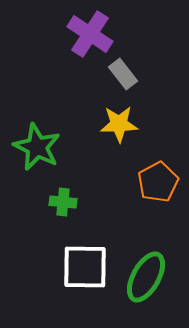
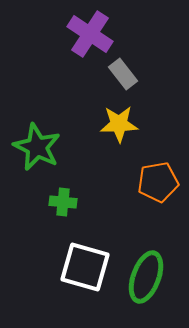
orange pentagon: rotated 18 degrees clockwise
white square: rotated 15 degrees clockwise
green ellipse: rotated 9 degrees counterclockwise
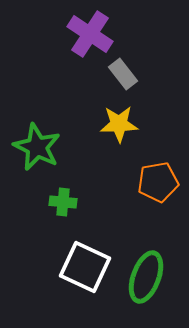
white square: rotated 9 degrees clockwise
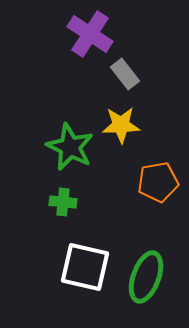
gray rectangle: moved 2 px right
yellow star: moved 2 px right, 1 px down
green star: moved 33 px right
white square: rotated 12 degrees counterclockwise
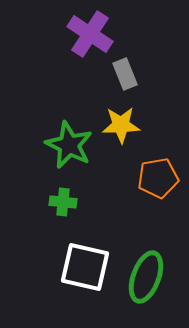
gray rectangle: rotated 16 degrees clockwise
green star: moved 1 px left, 2 px up
orange pentagon: moved 4 px up
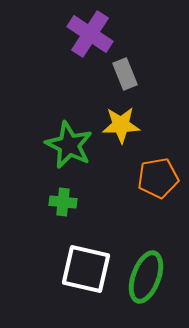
white square: moved 1 px right, 2 px down
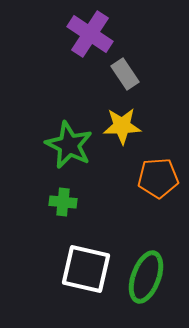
gray rectangle: rotated 12 degrees counterclockwise
yellow star: moved 1 px right, 1 px down
orange pentagon: rotated 6 degrees clockwise
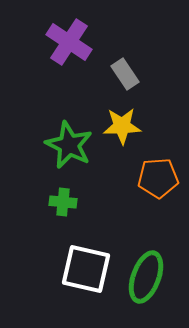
purple cross: moved 21 px left, 8 px down
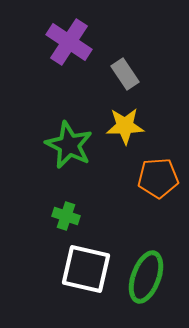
yellow star: moved 3 px right
green cross: moved 3 px right, 14 px down; rotated 12 degrees clockwise
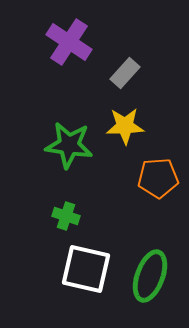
gray rectangle: moved 1 px up; rotated 76 degrees clockwise
green star: rotated 18 degrees counterclockwise
green ellipse: moved 4 px right, 1 px up
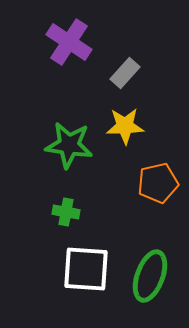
orange pentagon: moved 5 px down; rotated 9 degrees counterclockwise
green cross: moved 4 px up; rotated 8 degrees counterclockwise
white square: rotated 9 degrees counterclockwise
